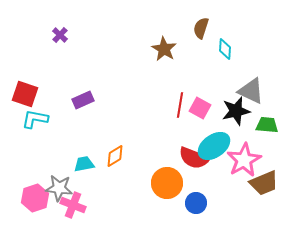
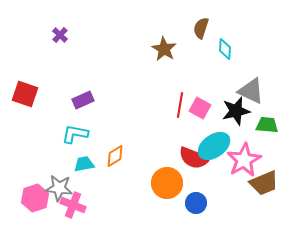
cyan L-shape: moved 40 px right, 15 px down
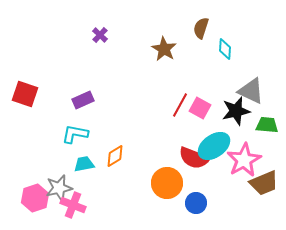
purple cross: moved 40 px right
red line: rotated 20 degrees clockwise
gray star: rotated 20 degrees counterclockwise
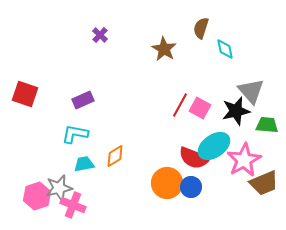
cyan diamond: rotated 15 degrees counterclockwise
gray triangle: rotated 24 degrees clockwise
pink hexagon: moved 2 px right, 2 px up
blue circle: moved 5 px left, 16 px up
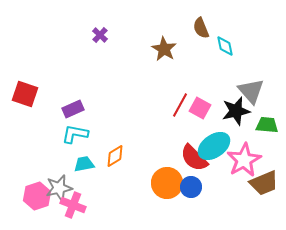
brown semicircle: rotated 40 degrees counterclockwise
cyan diamond: moved 3 px up
purple rectangle: moved 10 px left, 9 px down
red semicircle: rotated 24 degrees clockwise
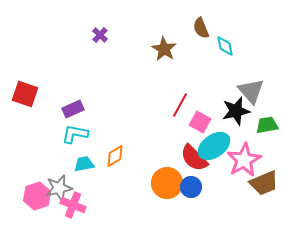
pink square: moved 14 px down
green trapezoid: rotated 15 degrees counterclockwise
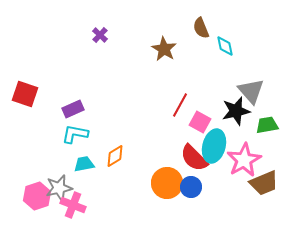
cyan ellipse: rotated 40 degrees counterclockwise
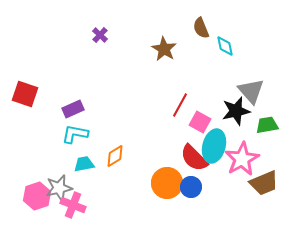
pink star: moved 2 px left, 1 px up
